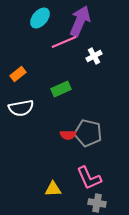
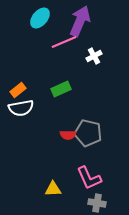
orange rectangle: moved 16 px down
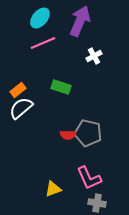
pink line: moved 21 px left, 1 px down
green rectangle: moved 2 px up; rotated 42 degrees clockwise
white semicircle: rotated 150 degrees clockwise
yellow triangle: rotated 18 degrees counterclockwise
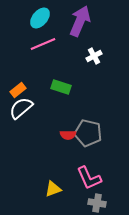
pink line: moved 1 px down
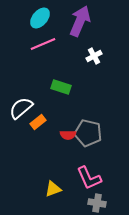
orange rectangle: moved 20 px right, 32 px down
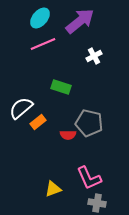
purple arrow: rotated 28 degrees clockwise
gray pentagon: moved 1 px right, 10 px up
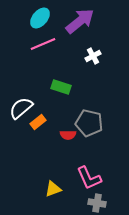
white cross: moved 1 px left
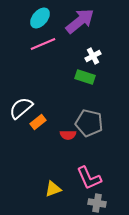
green rectangle: moved 24 px right, 10 px up
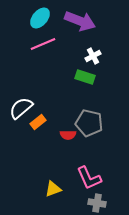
purple arrow: rotated 60 degrees clockwise
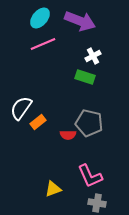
white semicircle: rotated 15 degrees counterclockwise
pink L-shape: moved 1 px right, 2 px up
